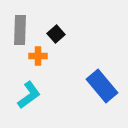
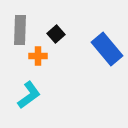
blue rectangle: moved 5 px right, 37 px up
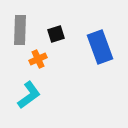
black square: rotated 24 degrees clockwise
blue rectangle: moved 7 px left, 2 px up; rotated 20 degrees clockwise
orange cross: moved 3 px down; rotated 24 degrees counterclockwise
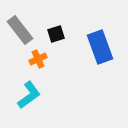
gray rectangle: rotated 40 degrees counterclockwise
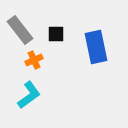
black square: rotated 18 degrees clockwise
blue rectangle: moved 4 px left; rotated 8 degrees clockwise
orange cross: moved 4 px left, 1 px down
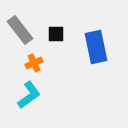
orange cross: moved 3 px down
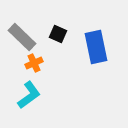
gray rectangle: moved 2 px right, 7 px down; rotated 8 degrees counterclockwise
black square: moved 2 px right; rotated 24 degrees clockwise
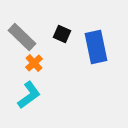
black square: moved 4 px right
orange cross: rotated 18 degrees counterclockwise
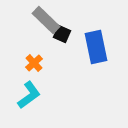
gray rectangle: moved 24 px right, 17 px up
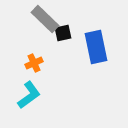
gray rectangle: moved 1 px left, 1 px up
black square: moved 1 px right, 1 px up; rotated 36 degrees counterclockwise
orange cross: rotated 18 degrees clockwise
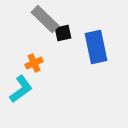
cyan L-shape: moved 8 px left, 6 px up
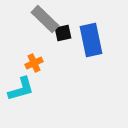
blue rectangle: moved 5 px left, 7 px up
cyan L-shape: rotated 20 degrees clockwise
